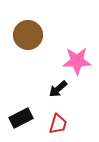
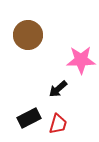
pink star: moved 4 px right, 1 px up
black rectangle: moved 8 px right
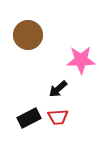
red trapezoid: moved 7 px up; rotated 70 degrees clockwise
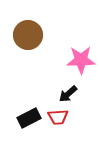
black arrow: moved 10 px right, 5 px down
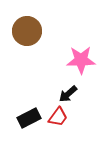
brown circle: moved 1 px left, 4 px up
red trapezoid: rotated 50 degrees counterclockwise
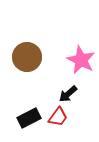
brown circle: moved 26 px down
pink star: rotated 28 degrees clockwise
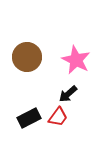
pink star: moved 5 px left
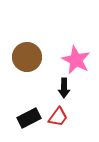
black arrow: moved 4 px left, 6 px up; rotated 48 degrees counterclockwise
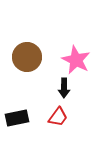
black rectangle: moved 12 px left; rotated 15 degrees clockwise
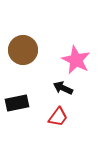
brown circle: moved 4 px left, 7 px up
black arrow: moved 1 px left; rotated 114 degrees clockwise
black rectangle: moved 15 px up
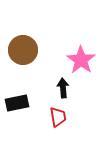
pink star: moved 5 px right; rotated 8 degrees clockwise
black arrow: rotated 60 degrees clockwise
red trapezoid: rotated 45 degrees counterclockwise
